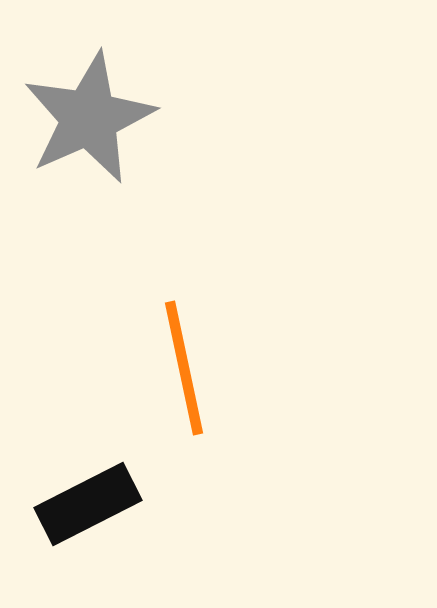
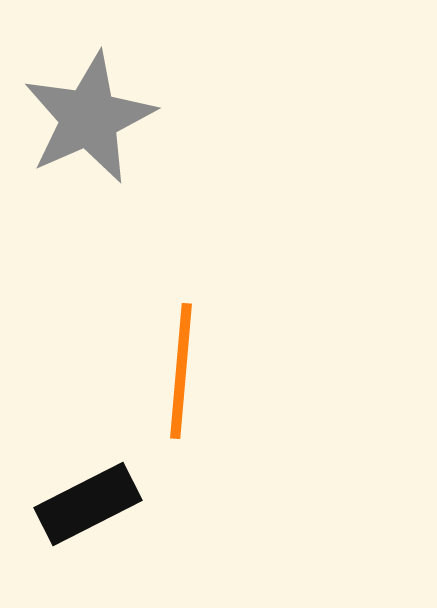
orange line: moved 3 px left, 3 px down; rotated 17 degrees clockwise
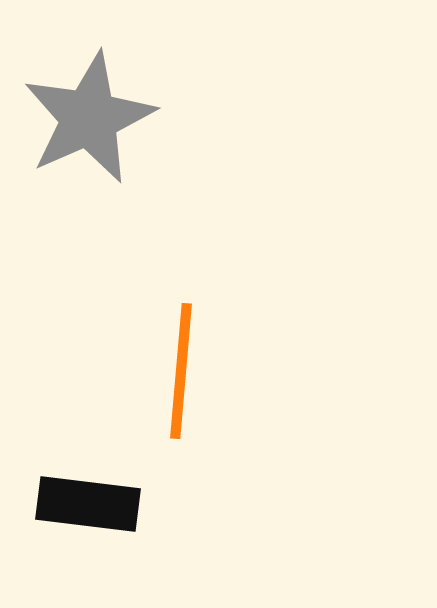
black rectangle: rotated 34 degrees clockwise
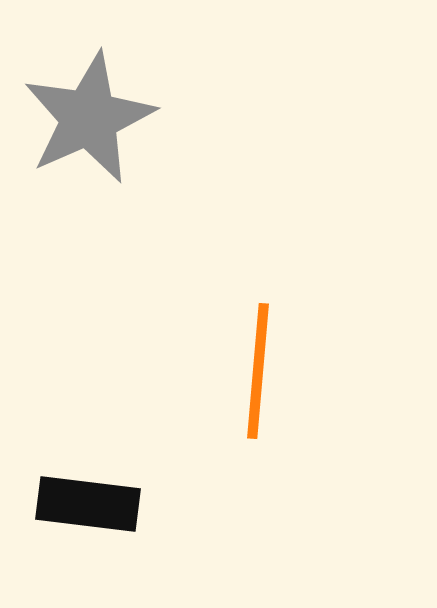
orange line: moved 77 px right
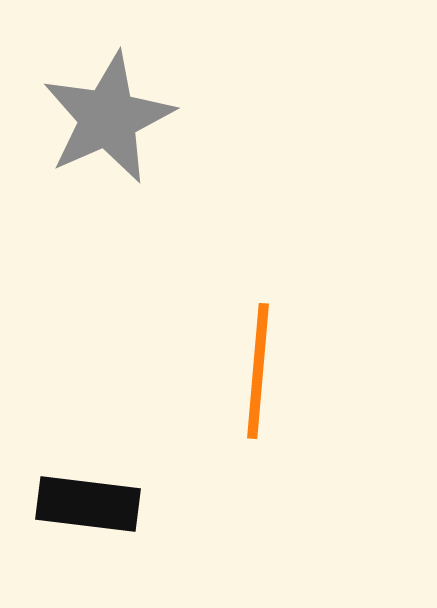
gray star: moved 19 px right
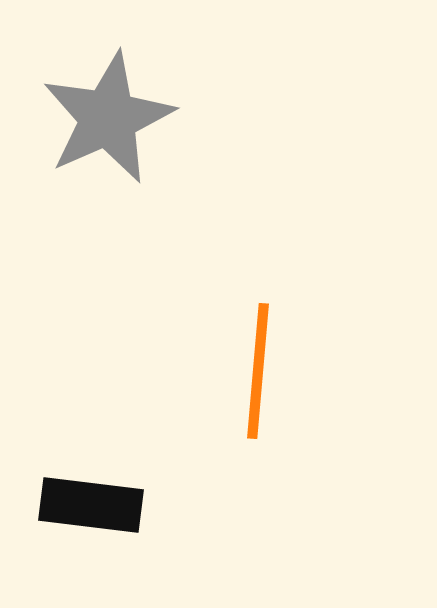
black rectangle: moved 3 px right, 1 px down
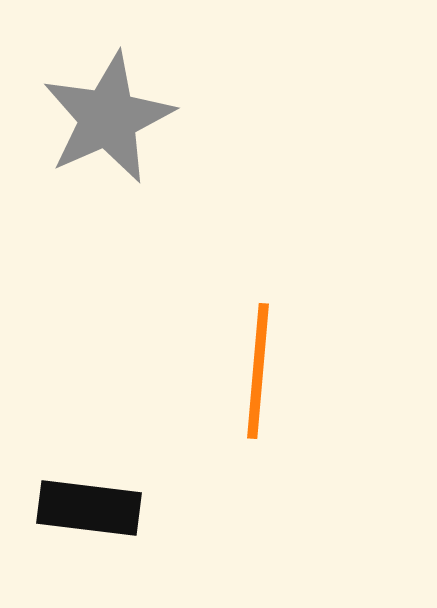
black rectangle: moved 2 px left, 3 px down
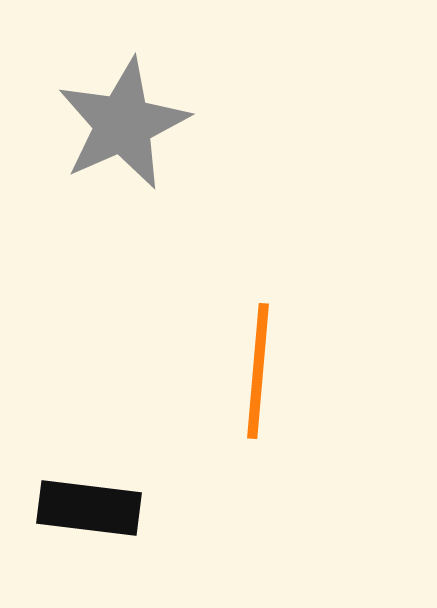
gray star: moved 15 px right, 6 px down
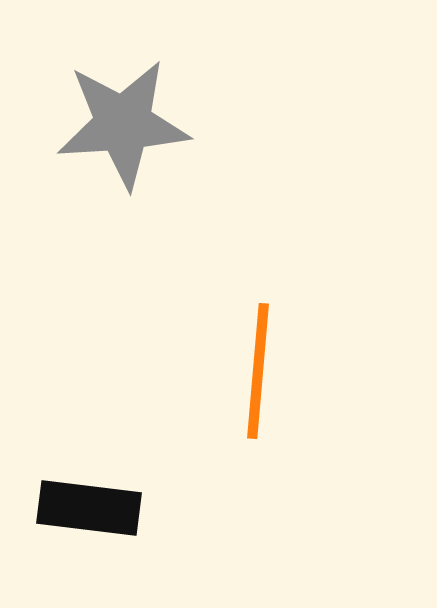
gray star: rotated 20 degrees clockwise
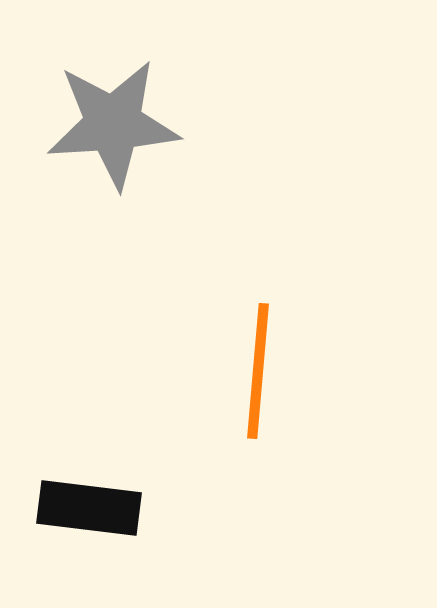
gray star: moved 10 px left
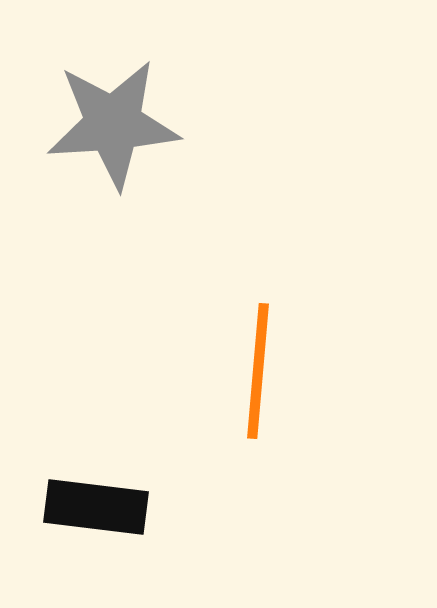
black rectangle: moved 7 px right, 1 px up
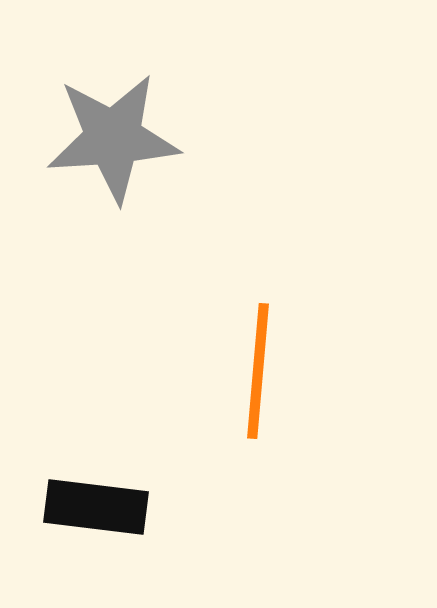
gray star: moved 14 px down
